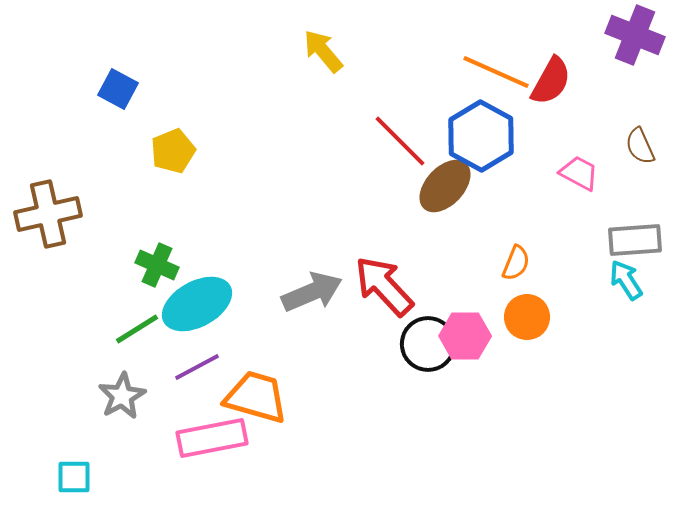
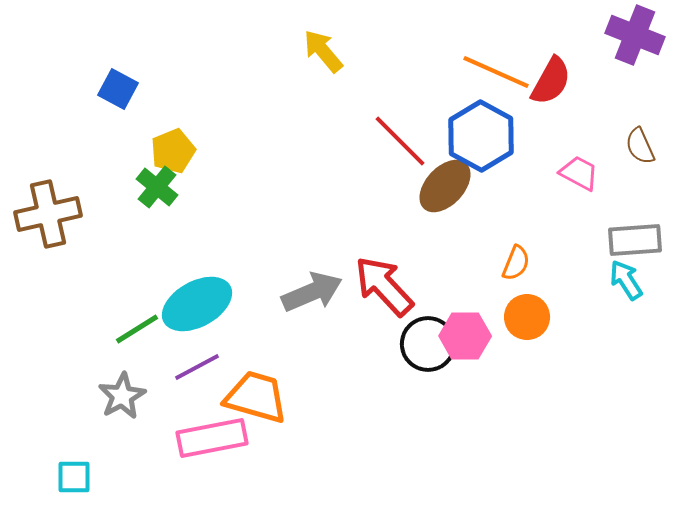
green cross: moved 78 px up; rotated 15 degrees clockwise
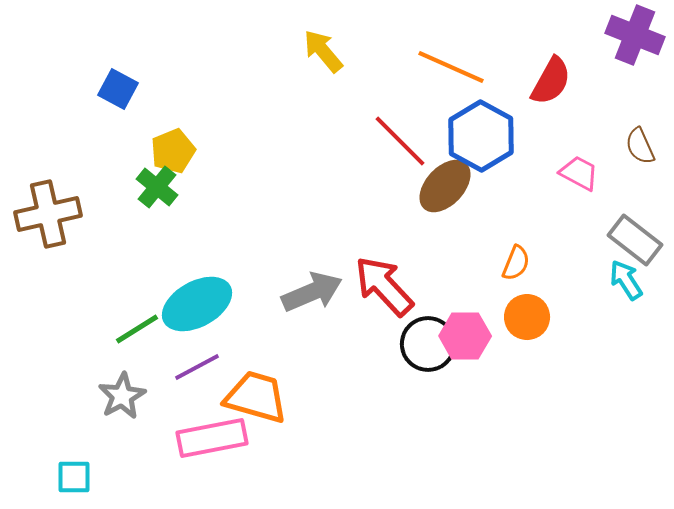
orange line: moved 45 px left, 5 px up
gray rectangle: rotated 42 degrees clockwise
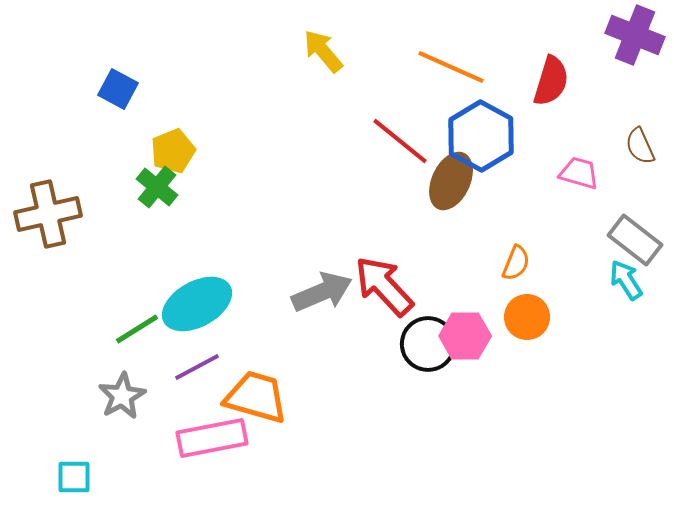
red semicircle: rotated 12 degrees counterclockwise
red line: rotated 6 degrees counterclockwise
pink trapezoid: rotated 12 degrees counterclockwise
brown ellipse: moved 6 px right, 5 px up; rotated 18 degrees counterclockwise
gray arrow: moved 10 px right
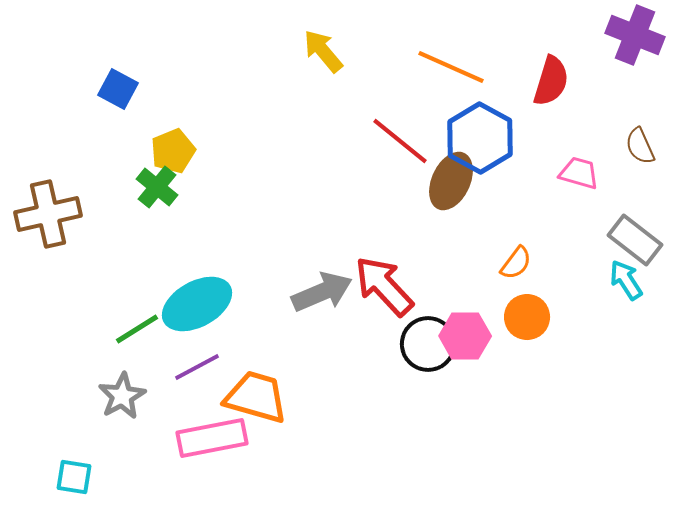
blue hexagon: moved 1 px left, 2 px down
orange semicircle: rotated 15 degrees clockwise
cyan square: rotated 9 degrees clockwise
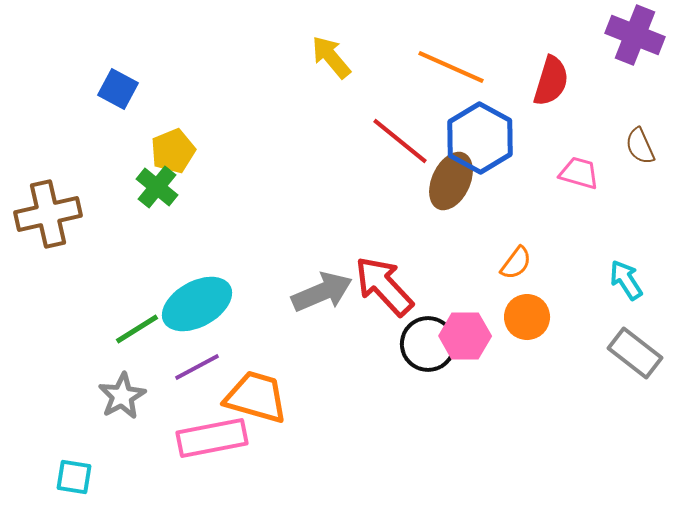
yellow arrow: moved 8 px right, 6 px down
gray rectangle: moved 113 px down
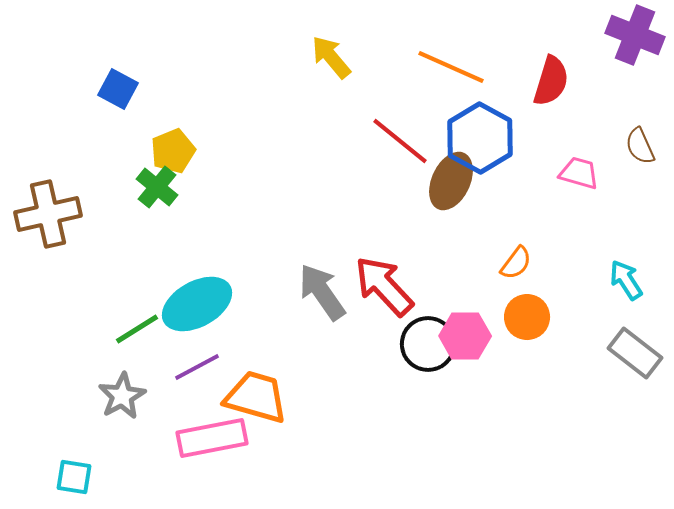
gray arrow: rotated 102 degrees counterclockwise
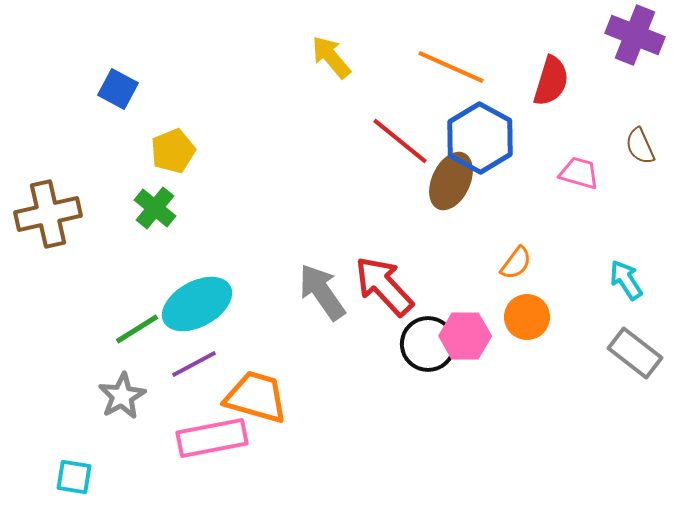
green cross: moved 2 px left, 21 px down
purple line: moved 3 px left, 3 px up
